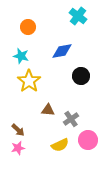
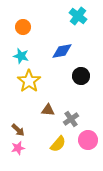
orange circle: moved 5 px left
yellow semicircle: moved 2 px left, 1 px up; rotated 24 degrees counterclockwise
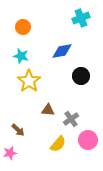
cyan cross: moved 3 px right, 2 px down; rotated 30 degrees clockwise
pink star: moved 8 px left, 5 px down
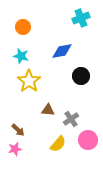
pink star: moved 5 px right, 4 px up
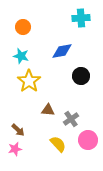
cyan cross: rotated 18 degrees clockwise
yellow semicircle: rotated 84 degrees counterclockwise
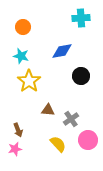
brown arrow: rotated 24 degrees clockwise
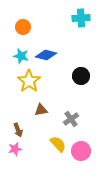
blue diamond: moved 16 px left, 4 px down; rotated 25 degrees clockwise
brown triangle: moved 7 px left; rotated 16 degrees counterclockwise
pink circle: moved 7 px left, 11 px down
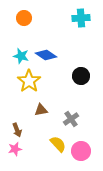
orange circle: moved 1 px right, 9 px up
blue diamond: rotated 20 degrees clockwise
brown arrow: moved 1 px left
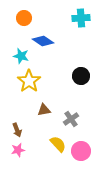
blue diamond: moved 3 px left, 14 px up
brown triangle: moved 3 px right
pink star: moved 3 px right, 1 px down
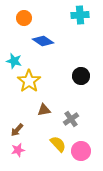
cyan cross: moved 1 px left, 3 px up
cyan star: moved 7 px left, 5 px down
brown arrow: rotated 64 degrees clockwise
